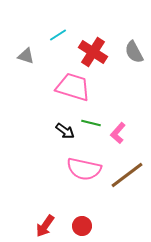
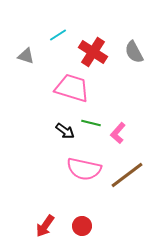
pink trapezoid: moved 1 px left, 1 px down
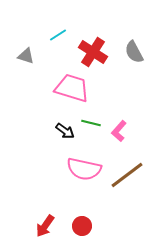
pink L-shape: moved 1 px right, 2 px up
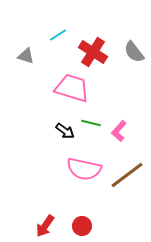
gray semicircle: rotated 10 degrees counterclockwise
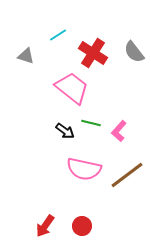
red cross: moved 1 px down
pink trapezoid: rotated 21 degrees clockwise
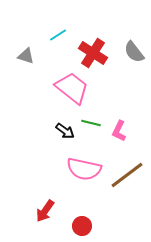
pink L-shape: rotated 15 degrees counterclockwise
red arrow: moved 15 px up
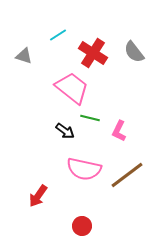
gray triangle: moved 2 px left
green line: moved 1 px left, 5 px up
red arrow: moved 7 px left, 15 px up
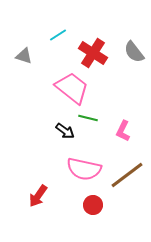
green line: moved 2 px left
pink L-shape: moved 4 px right
red circle: moved 11 px right, 21 px up
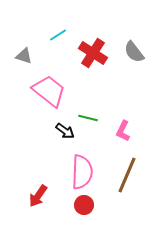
pink trapezoid: moved 23 px left, 3 px down
pink semicircle: moved 2 px left, 3 px down; rotated 100 degrees counterclockwise
brown line: rotated 30 degrees counterclockwise
red circle: moved 9 px left
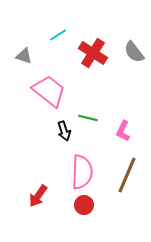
black arrow: moved 1 px left; rotated 36 degrees clockwise
